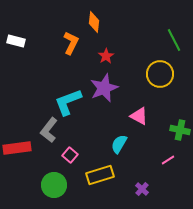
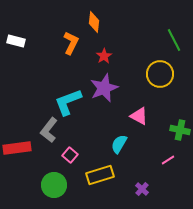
red star: moved 2 px left
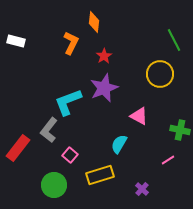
red rectangle: moved 1 px right; rotated 44 degrees counterclockwise
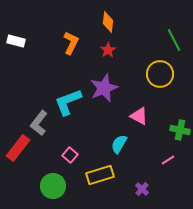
orange diamond: moved 14 px right
red star: moved 4 px right, 6 px up
gray L-shape: moved 10 px left, 7 px up
green circle: moved 1 px left, 1 px down
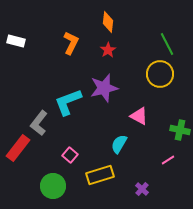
green line: moved 7 px left, 4 px down
purple star: rotated 8 degrees clockwise
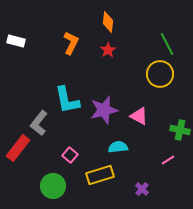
purple star: moved 22 px down
cyan L-shape: moved 1 px left, 2 px up; rotated 80 degrees counterclockwise
cyan semicircle: moved 1 px left, 3 px down; rotated 54 degrees clockwise
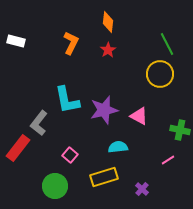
yellow rectangle: moved 4 px right, 2 px down
green circle: moved 2 px right
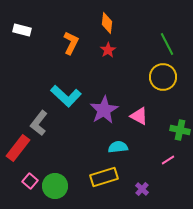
orange diamond: moved 1 px left, 1 px down
white rectangle: moved 6 px right, 11 px up
yellow circle: moved 3 px right, 3 px down
cyan L-shape: moved 1 px left, 4 px up; rotated 36 degrees counterclockwise
purple star: rotated 16 degrees counterclockwise
pink square: moved 40 px left, 26 px down
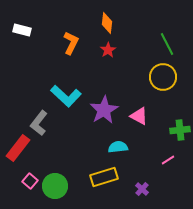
green cross: rotated 18 degrees counterclockwise
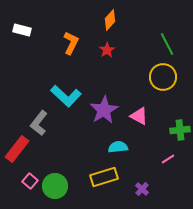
orange diamond: moved 3 px right, 3 px up; rotated 35 degrees clockwise
red star: moved 1 px left
red rectangle: moved 1 px left, 1 px down
pink line: moved 1 px up
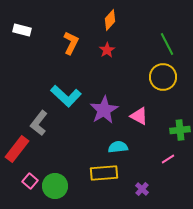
yellow rectangle: moved 4 px up; rotated 12 degrees clockwise
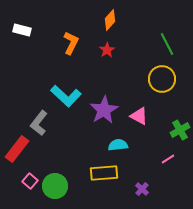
yellow circle: moved 1 px left, 2 px down
green cross: rotated 24 degrees counterclockwise
cyan semicircle: moved 2 px up
